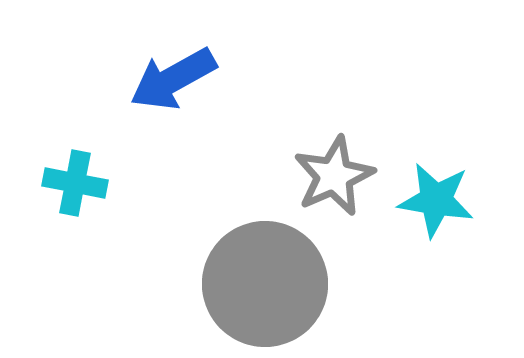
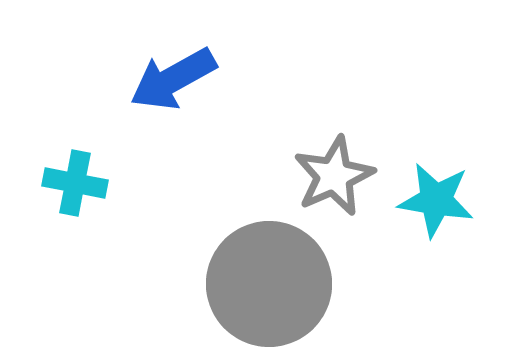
gray circle: moved 4 px right
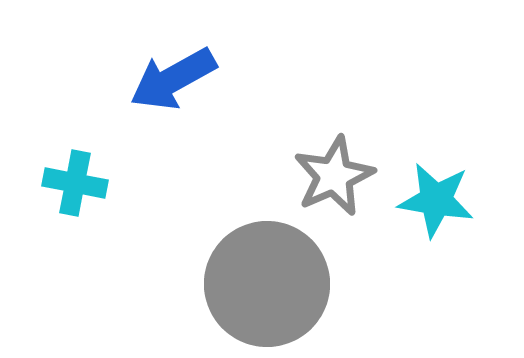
gray circle: moved 2 px left
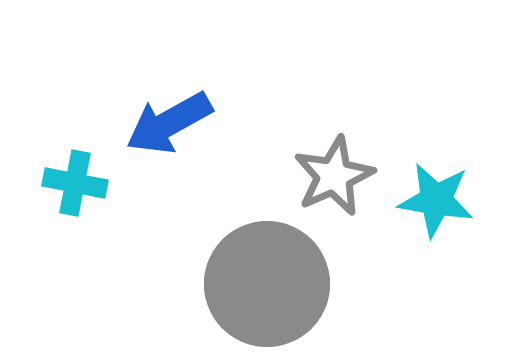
blue arrow: moved 4 px left, 44 px down
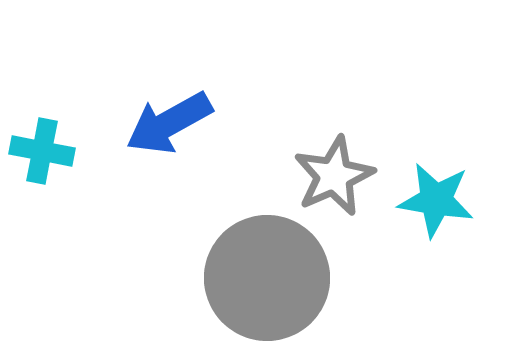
cyan cross: moved 33 px left, 32 px up
gray circle: moved 6 px up
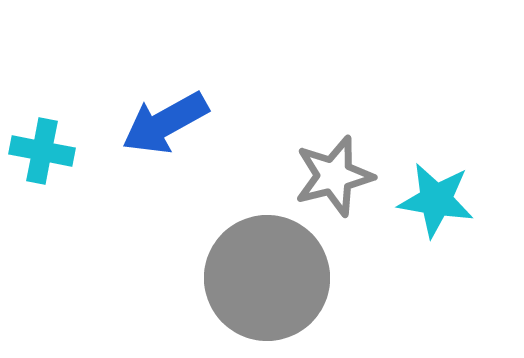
blue arrow: moved 4 px left
gray star: rotated 10 degrees clockwise
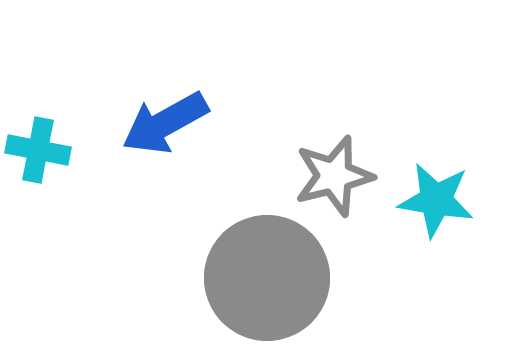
cyan cross: moved 4 px left, 1 px up
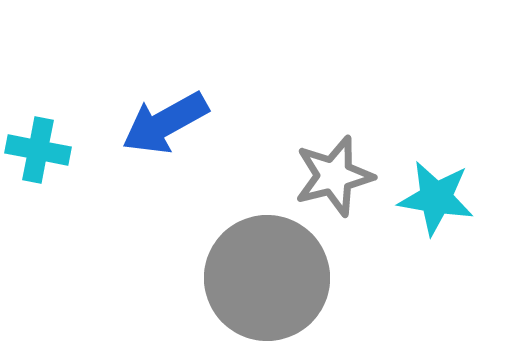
cyan star: moved 2 px up
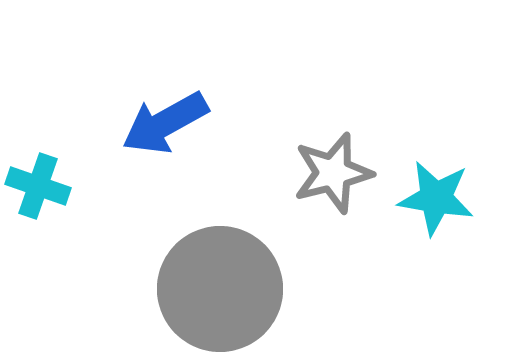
cyan cross: moved 36 px down; rotated 8 degrees clockwise
gray star: moved 1 px left, 3 px up
gray circle: moved 47 px left, 11 px down
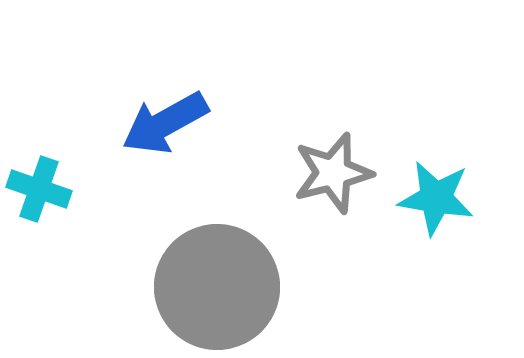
cyan cross: moved 1 px right, 3 px down
gray circle: moved 3 px left, 2 px up
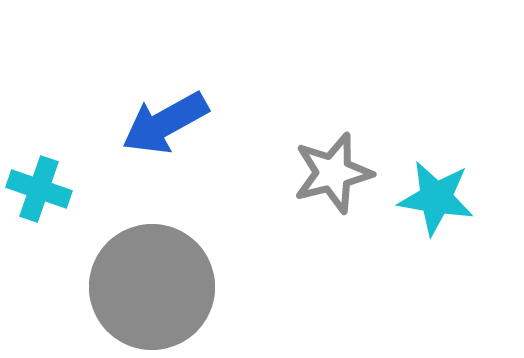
gray circle: moved 65 px left
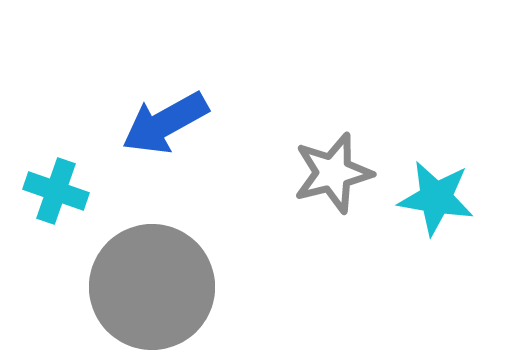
cyan cross: moved 17 px right, 2 px down
